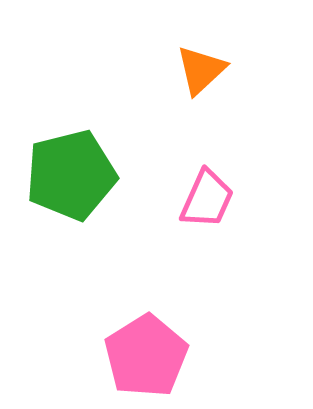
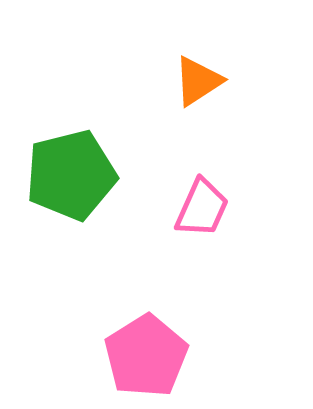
orange triangle: moved 3 px left, 11 px down; rotated 10 degrees clockwise
pink trapezoid: moved 5 px left, 9 px down
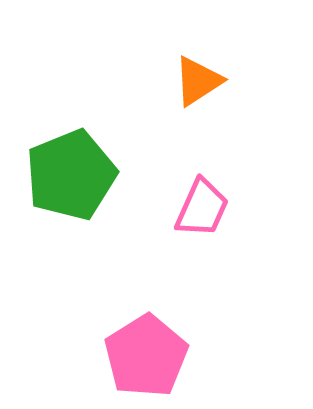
green pentagon: rotated 8 degrees counterclockwise
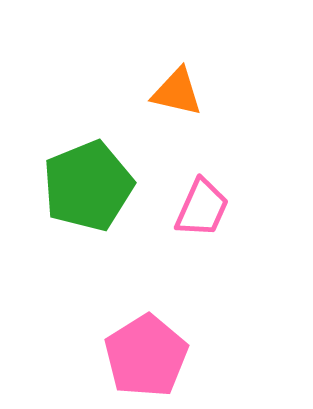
orange triangle: moved 21 px left, 11 px down; rotated 46 degrees clockwise
green pentagon: moved 17 px right, 11 px down
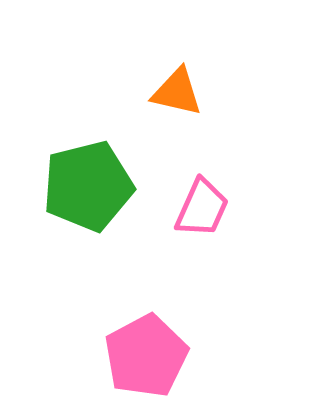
green pentagon: rotated 8 degrees clockwise
pink pentagon: rotated 4 degrees clockwise
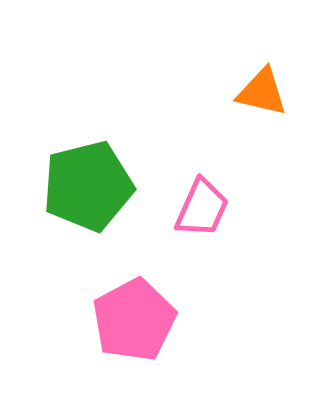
orange triangle: moved 85 px right
pink pentagon: moved 12 px left, 36 px up
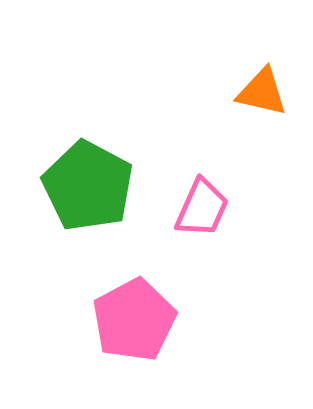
green pentagon: rotated 30 degrees counterclockwise
